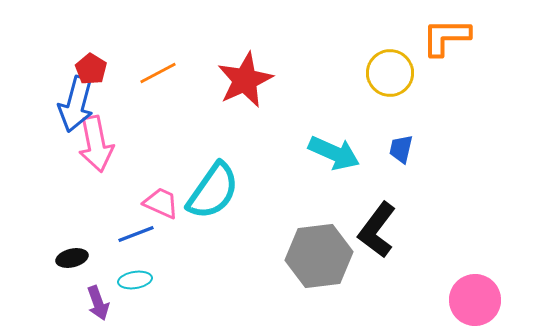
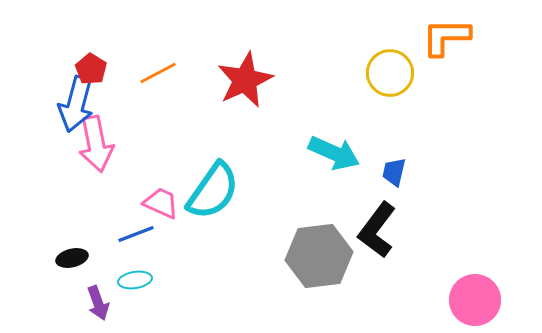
blue trapezoid: moved 7 px left, 23 px down
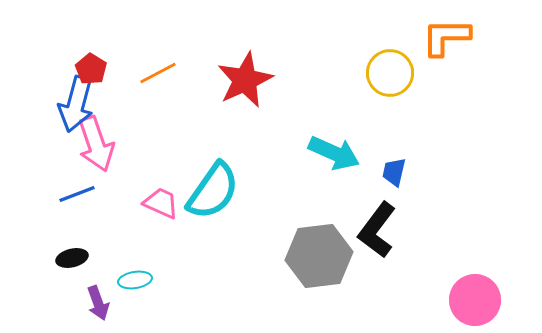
pink arrow: rotated 8 degrees counterclockwise
blue line: moved 59 px left, 40 px up
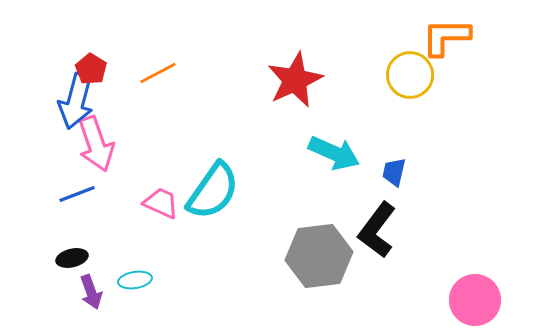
yellow circle: moved 20 px right, 2 px down
red star: moved 50 px right
blue arrow: moved 3 px up
purple arrow: moved 7 px left, 11 px up
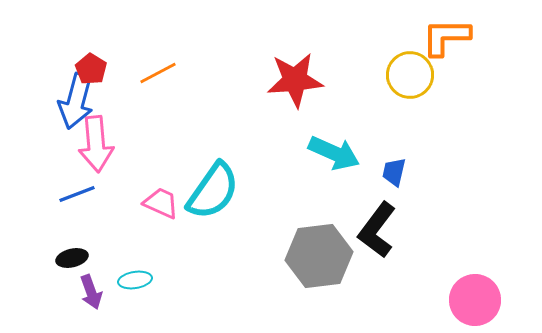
red star: rotated 20 degrees clockwise
pink arrow: rotated 14 degrees clockwise
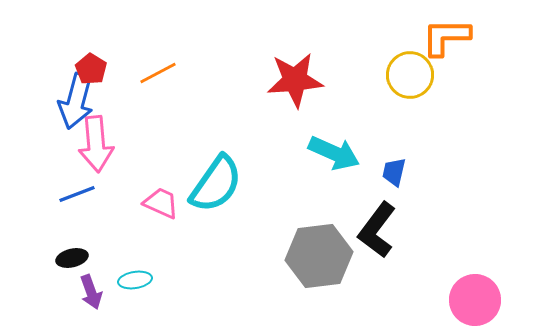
cyan semicircle: moved 3 px right, 7 px up
